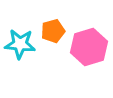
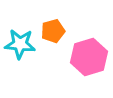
pink hexagon: moved 10 px down
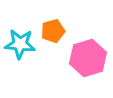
pink hexagon: moved 1 px left, 1 px down
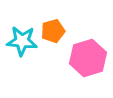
cyan star: moved 2 px right, 3 px up
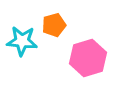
orange pentagon: moved 1 px right, 6 px up
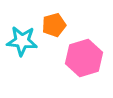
pink hexagon: moved 4 px left
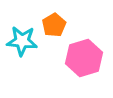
orange pentagon: rotated 15 degrees counterclockwise
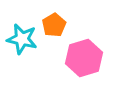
cyan star: moved 2 px up; rotated 8 degrees clockwise
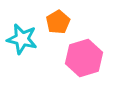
orange pentagon: moved 4 px right, 3 px up
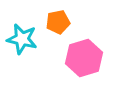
orange pentagon: rotated 20 degrees clockwise
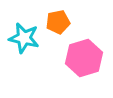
cyan star: moved 2 px right, 1 px up
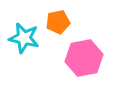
pink hexagon: rotated 6 degrees clockwise
